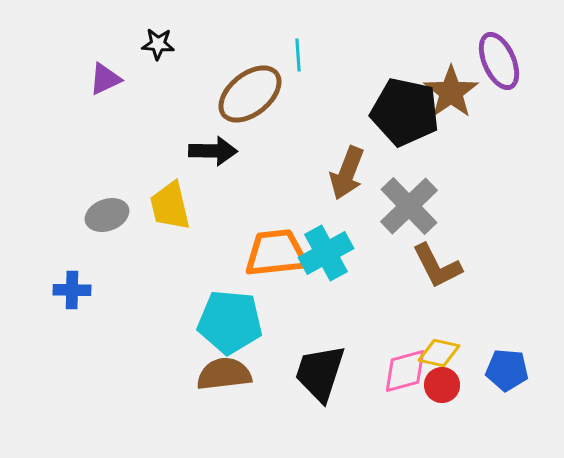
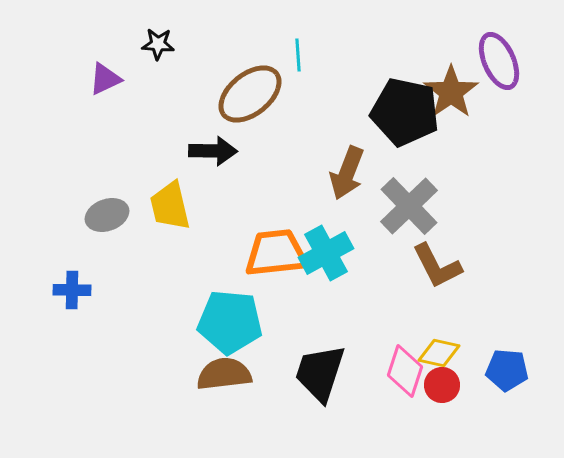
pink diamond: rotated 57 degrees counterclockwise
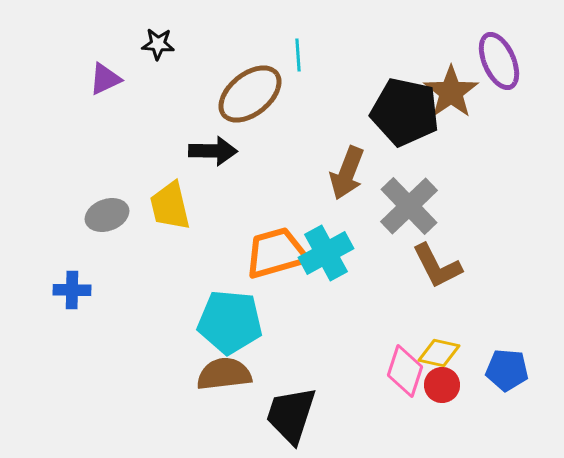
orange trapezoid: rotated 10 degrees counterclockwise
black trapezoid: moved 29 px left, 42 px down
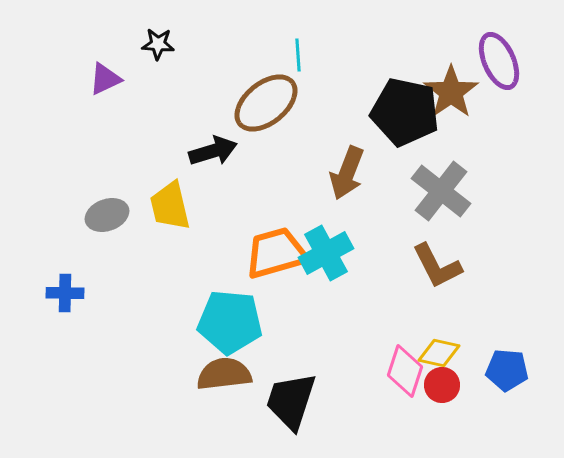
brown ellipse: moved 16 px right, 9 px down
black arrow: rotated 18 degrees counterclockwise
gray cross: moved 32 px right, 15 px up; rotated 8 degrees counterclockwise
blue cross: moved 7 px left, 3 px down
black trapezoid: moved 14 px up
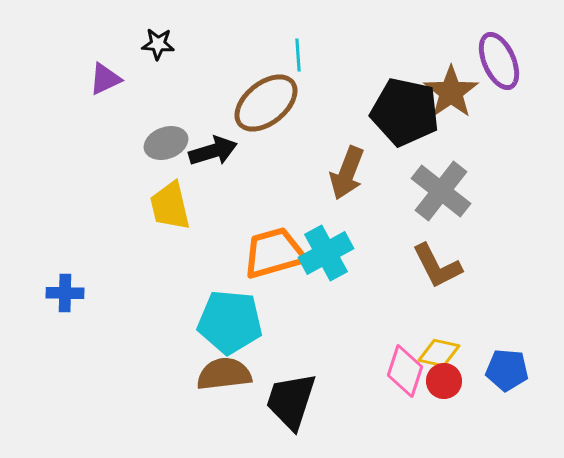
gray ellipse: moved 59 px right, 72 px up
orange trapezoid: moved 2 px left
red circle: moved 2 px right, 4 px up
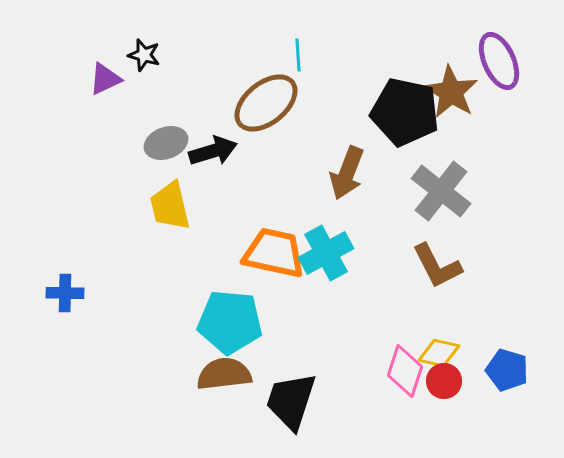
black star: moved 14 px left, 11 px down; rotated 12 degrees clockwise
brown star: rotated 6 degrees counterclockwise
orange trapezoid: rotated 28 degrees clockwise
blue pentagon: rotated 12 degrees clockwise
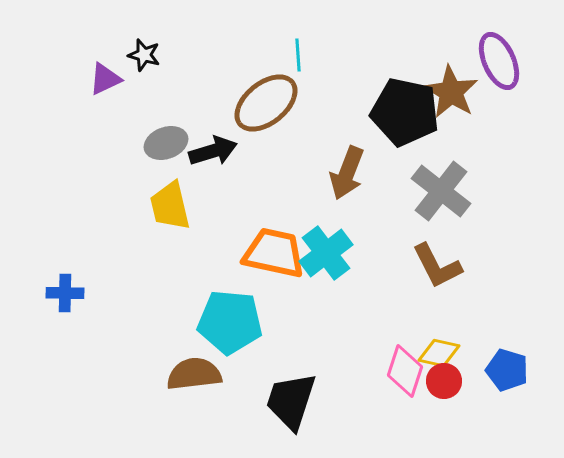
cyan cross: rotated 8 degrees counterclockwise
brown semicircle: moved 30 px left
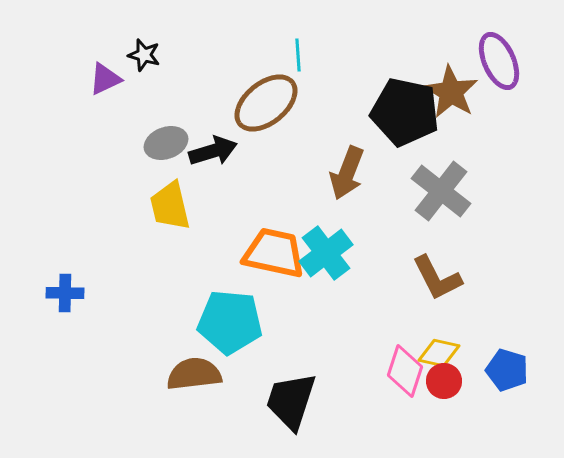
brown L-shape: moved 12 px down
